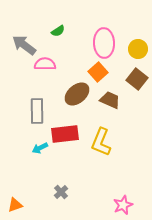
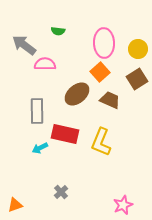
green semicircle: rotated 40 degrees clockwise
orange square: moved 2 px right
brown square: rotated 20 degrees clockwise
red rectangle: rotated 20 degrees clockwise
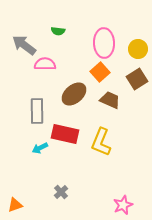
brown ellipse: moved 3 px left
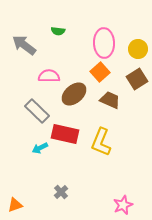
pink semicircle: moved 4 px right, 12 px down
gray rectangle: rotated 45 degrees counterclockwise
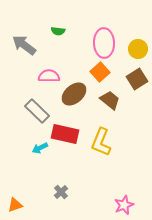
brown trapezoid: rotated 15 degrees clockwise
pink star: moved 1 px right
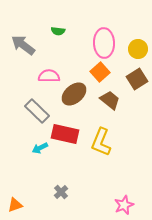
gray arrow: moved 1 px left
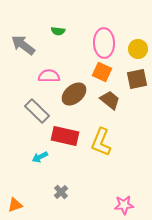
orange square: moved 2 px right; rotated 24 degrees counterclockwise
brown square: rotated 20 degrees clockwise
red rectangle: moved 2 px down
cyan arrow: moved 9 px down
pink star: rotated 18 degrees clockwise
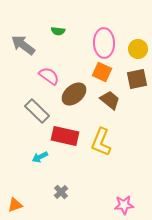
pink semicircle: rotated 35 degrees clockwise
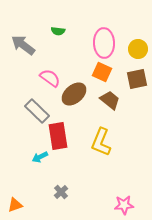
pink semicircle: moved 1 px right, 2 px down
red rectangle: moved 7 px left; rotated 68 degrees clockwise
